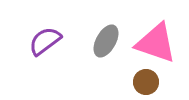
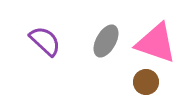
purple semicircle: rotated 80 degrees clockwise
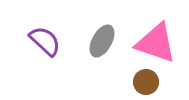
gray ellipse: moved 4 px left
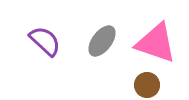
gray ellipse: rotated 8 degrees clockwise
brown circle: moved 1 px right, 3 px down
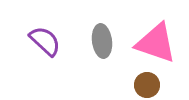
gray ellipse: rotated 44 degrees counterclockwise
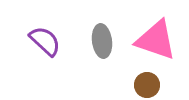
pink triangle: moved 3 px up
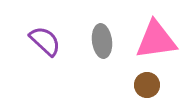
pink triangle: rotated 27 degrees counterclockwise
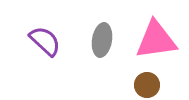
gray ellipse: moved 1 px up; rotated 16 degrees clockwise
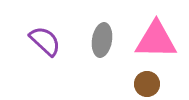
pink triangle: rotated 9 degrees clockwise
brown circle: moved 1 px up
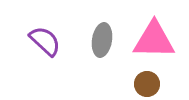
pink triangle: moved 2 px left
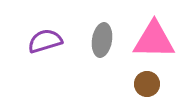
purple semicircle: rotated 60 degrees counterclockwise
